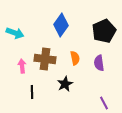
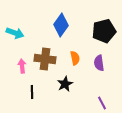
black pentagon: rotated 10 degrees clockwise
purple line: moved 2 px left
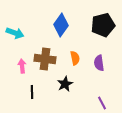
black pentagon: moved 1 px left, 6 px up
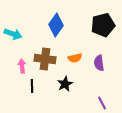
blue diamond: moved 5 px left
cyan arrow: moved 2 px left, 1 px down
orange semicircle: rotated 88 degrees clockwise
black line: moved 6 px up
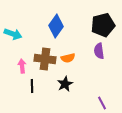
blue diamond: moved 1 px down
orange semicircle: moved 7 px left
purple semicircle: moved 12 px up
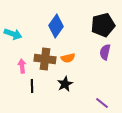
purple semicircle: moved 6 px right, 1 px down; rotated 21 degrees clockwise
purple line: rotated 24 degrees counterclockwise
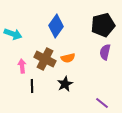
brown cross: rotated 20 degrees clockwise
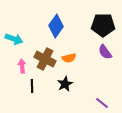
black pentagon: rotated 15 degrees clockwise
cyan arrow: moved 1 px right, 5 px down
purple semicircle: rotated 49 degrees counterclockwise
orange semicircle: moved 1 px right
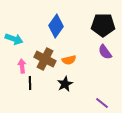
orange semicircle: moved 2 px down
black line: moved 2 px left, 3 px up
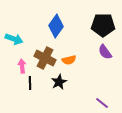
brown cross: moved 1 px up
black star: moved 6 px left, 2 px up
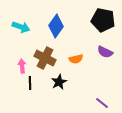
black pentagon: moved 5 px up; rotated 10 degrees clockwise
cyan arrow: moved 7 px right, 12 px up
purple semicircle: rotated 28 degrees counterclockwise
orange semicircle: moved 7 px right, 1 px up
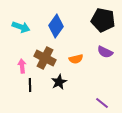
black line: moved 2 px down
